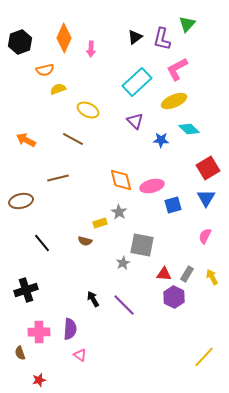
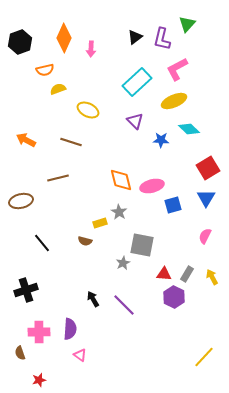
brown line at (73, 139): moved 2 px left, 3 px down; rotated 10 degrees counterclockwise
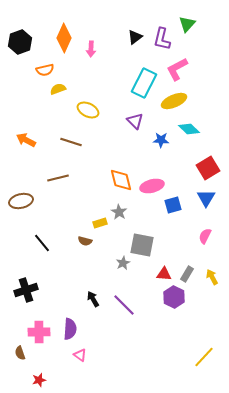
cyan rectangle at (137, 82): moved 7 px right, 1 px down; rotated 20 degrees counterclockwise
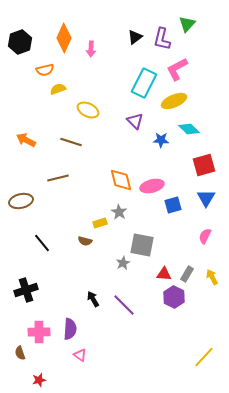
red square at (208, 168): moved 4 px left, 3 px up; rotated 15 degrees clockwise
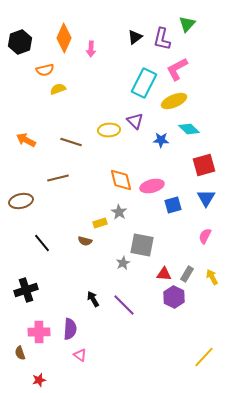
yellow ellipse at (88, 110): moved 21 px right, 20 px down; rotated 30 degrees counterclockwise
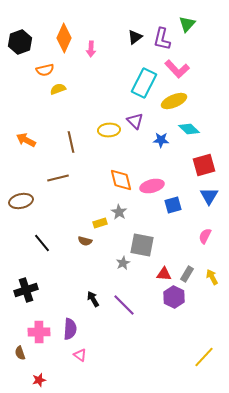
pink L-shape at (177, 69): rotated 105 degrees counterclockwise
brown line at (71, 142): rotated 60 degrees clockwise
blue triangle at (206, 198): moved 3 px right, 2 px up
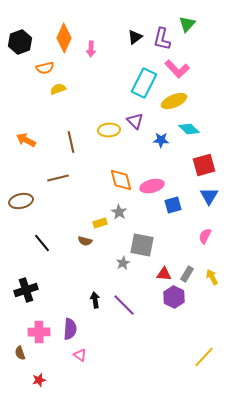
orange semicircle at (45, 70): moved 2 px up
black arrow at (93, 299): moved 2 px right, 1 px down; rotated 21 degrees clockwise
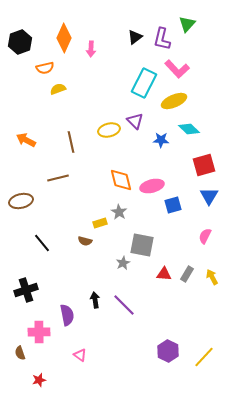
yellow ellipse at (109, 130): rotated 10 degrees counterclockwise
purple hexagon at (174, 297): moved 6 px left, 54 px down
purple semicircle at (70, 329): moved 3 px left, 14 px up; rotated 15 degrees counterclockwise
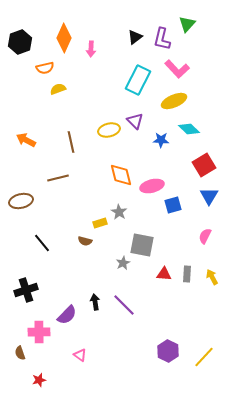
cyan rectangle at (144, 83): moved 6 px left, 3 px up
red square at (204, 165): rotated 15 degrees counterclockwise
orange diamond at (121, 180): moved 5 px up
gray rectangle at (187, 274): rotated 28 degrees counterclockwise
black arrow at (95, 300): moved 2 px down
purple semicircle at (67, 315): rotated 55 degrees clockwise
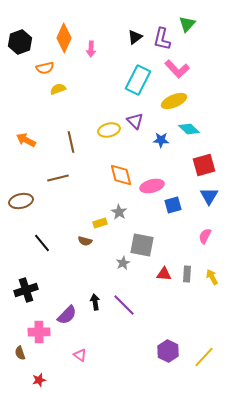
red square at (204, 165): rotated 15 degrees clockwise
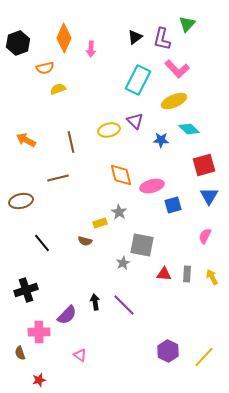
black hexagon at (20, 42): moved 2 px left, 1 px down
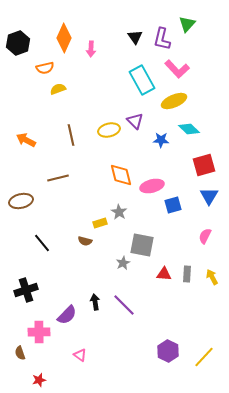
black triangle at (135, 37): rotated 28 degrees counterclockwise
cyan rectangle at (138, 80): moved 4 px right; rotated 56 degrees counterclockwise
brown line at (71, 142): moved 7 px up
